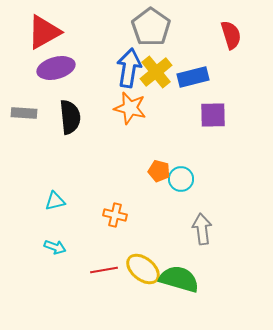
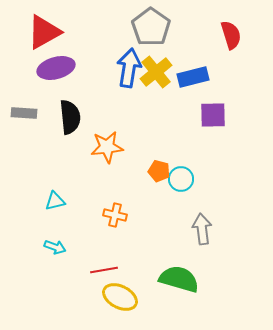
orange star: moved 23 px left, 39 px down; rotated 20 degrees counterclockwise
yellow ellipse: moved 23 px left, 28 px down; rotated 12 degrees counterclockwise
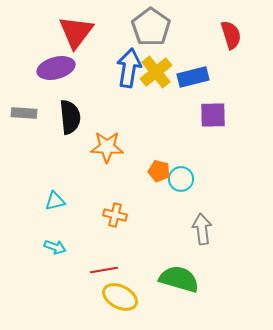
red triangle: moved 32 px right; rotated 24 degrees counterclockwise
orange star: rotated 8 degrees clockwise
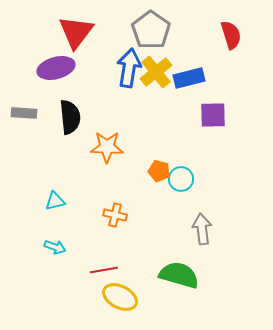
gray pentagon: moved 3 px down
blue rectangle: moved 4 px left, 1 px down
green semicircle: moved 4 px up
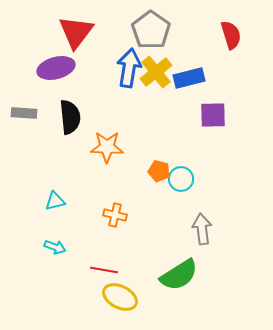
red line: rotated 20 degrees clockwise
green semicircle: rotated 132 degrees clockwise
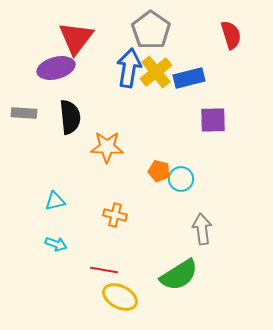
red triangle: moved 6 px down
purple square: moved 5 px down
cyan arrow: moved 1 px right, 3 px up
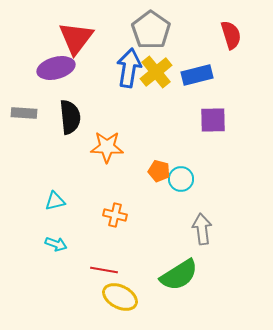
blue rectangle: moved 8 px right, 3 px up
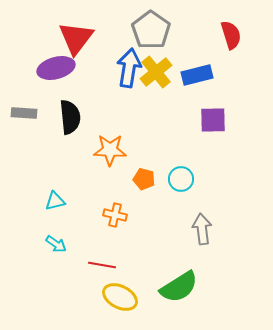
orange star: moved 3 px right, 3 px down
orange pentagon: moved 15 px left, 8 px down
cyan arrow: rotated 15 degrees clockwise
red line: moved 2 px left, 5 px up
green semicircle: moved 12 px down
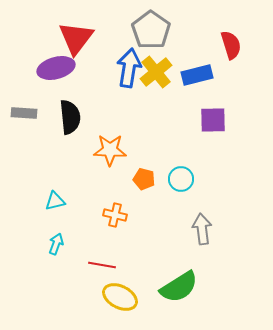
red semicircle: moved 10 px down
cyan arrow: rotated 105 degrees counterclockwise
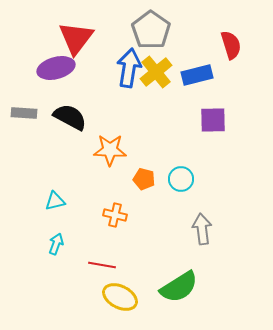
black semicircle: rotated 56 degrees counterclockwise
